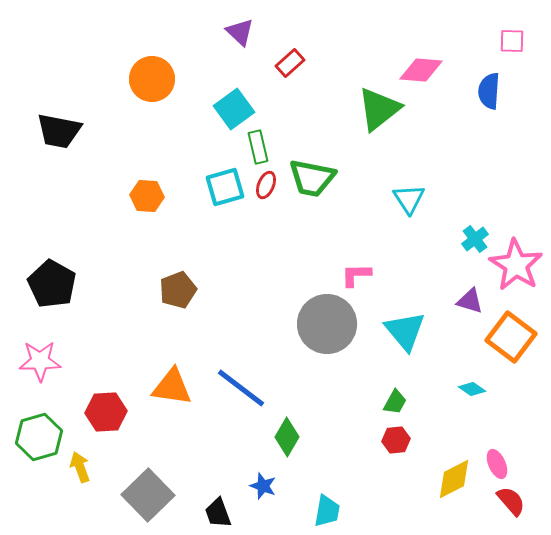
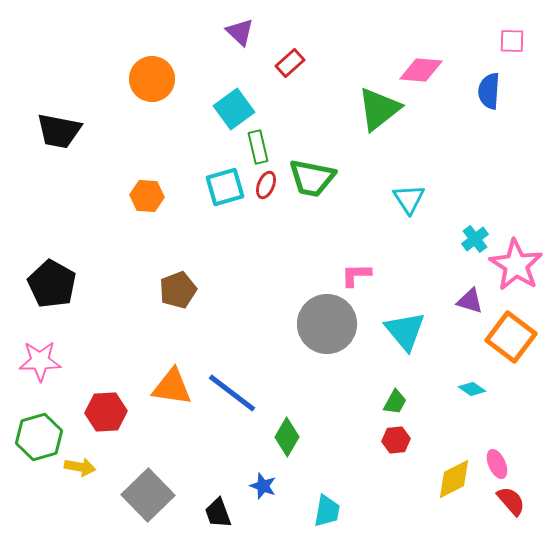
blue line at (241, 388): moved 9 px left, 5 px down
yellow arrow at (80, 467): rotated 120 degrees clockwise
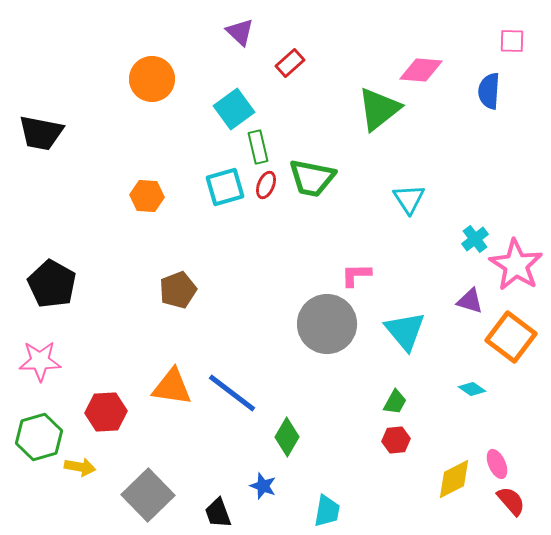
black trapezoid at (59, 131): moved 18 px left, 2 px down
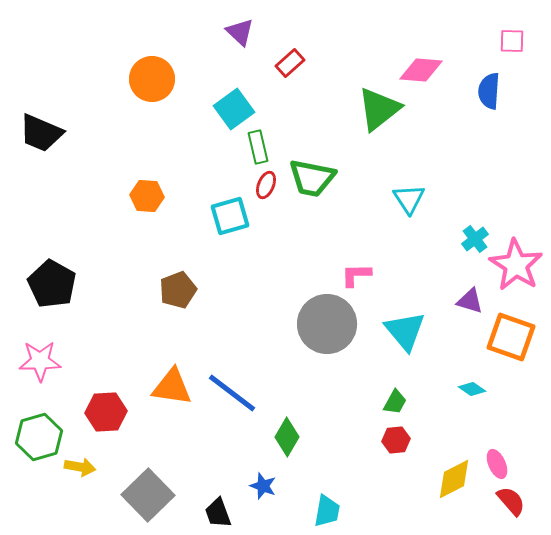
black trapezoid at (41, 133): rotated 12 degrees clockwise
cyan square at (225, 187): moved 5 px right, 29 px down
orange square at (511, 337): rotated 18 degrees counterclockwise
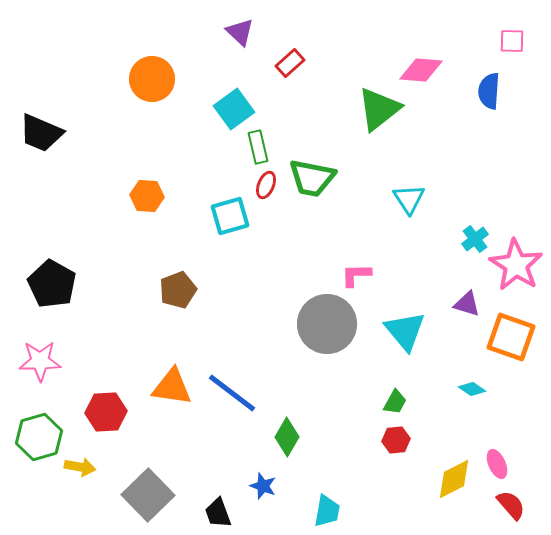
purple triangle at (470, 301): moved 3 px left, 3 px down
red semicircle at (511, 501): moved 4 px down
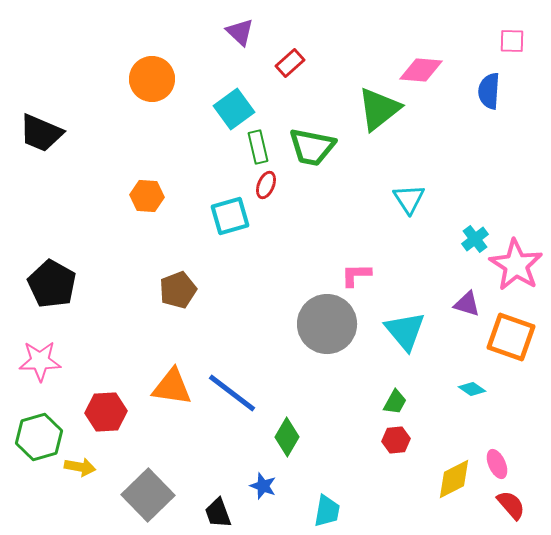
green trapezoid at (312, 178): moved 31 px up
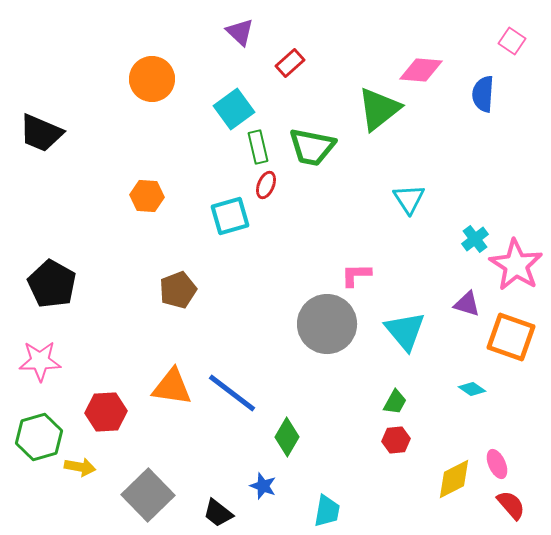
pink square at (512, 41): rotated 32 degrees clockwise
blue semicircle at (489, 91): moved 6 px left, 3 px down
black trapezoid at (218, 513): rotated 32 degrees counterclockwise
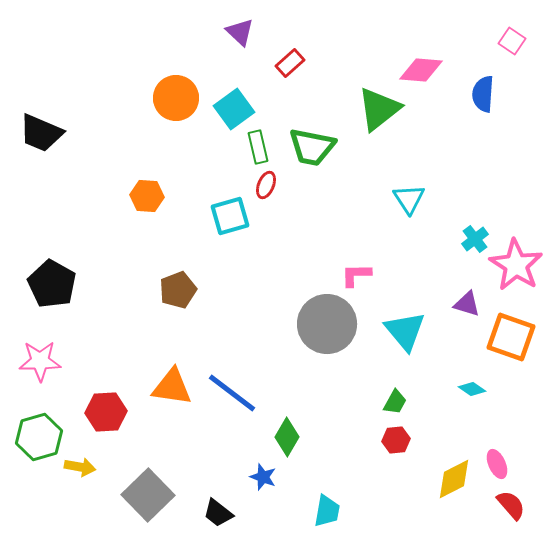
orange circle at (152, 79): moved 24 px right, 19 px down
blue star at (263, 486): moved 9 px up
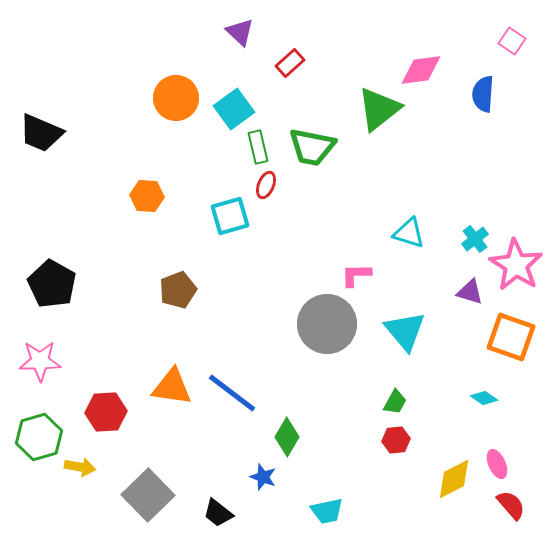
pink diamond at (421, 70): rotated 12 degrees counterclockwise
cyan triangle at (409, 199): moved 34 px down; rotated 40 degrees counterclockwise
purple triangle at (467, 304): moved 3 px right, 12 px up
cyan diamond at (472, 389): moved 12 px right, 9 px down
cyan trapezoid at (327, 511): rotated 68 degrees clockwise
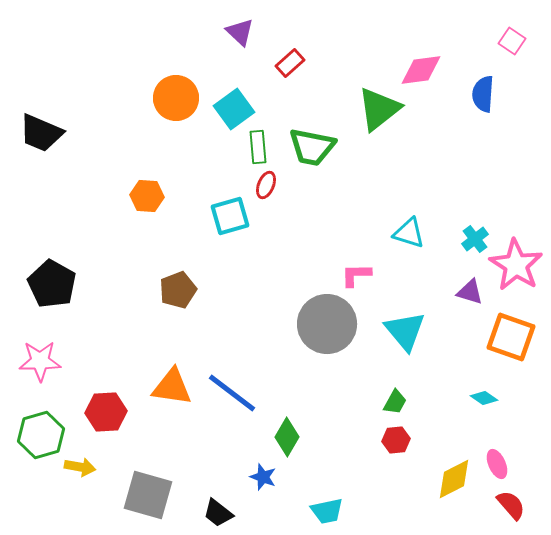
green rectangle at (258, 147): rotated 8 degrees clockwise
green hexagon at (39, 437): moved 2 px right, 2 px up
gray square at (148, 495): rotated 30 degrees counterclockwise
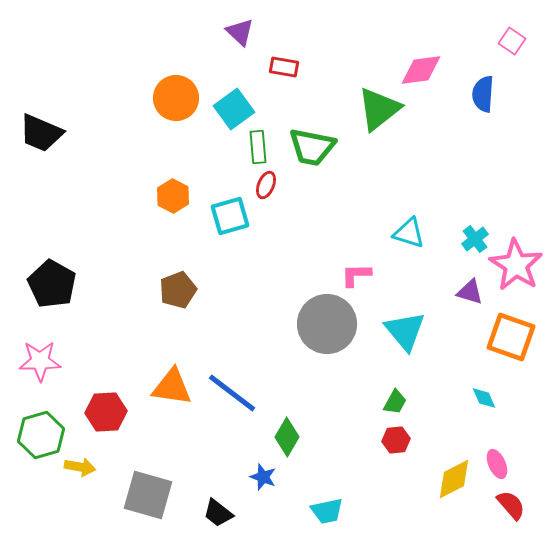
red rectangle at (290, 63): moved 6 px left, 4 px down; rotated 52 degrees clockwise
orange hexagon at (147, 196): moved 26 px right; rotated 24 degrees clockwise
cyan diamond at (484, 398): rotated 32 degrees clockwise
